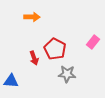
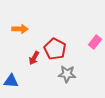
orange arrow: moved 12 px left, 12 px down
pink rectangle: moved 2 px right
red arrow: rotated 48 degrees clockwise
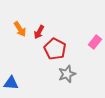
orange arrow: rotated 56 degrees clockwise
red arrow: moved 5 px right, 26 px up
gray star: rotated 24 degrees counterclockwise
blue triangle: moved 2 px down
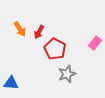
pink rectangle: moved 1 px down
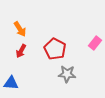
red arrow: moved 18 px left, 19 px down
gray star: rotated 24 degrees clockwise
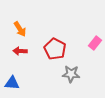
red arrow: moved 1 px left; rotated 64 degrees clockwise
gray star: moved 4 px right
blue triangle: moved 1 px right
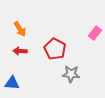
pink rectangle: moved 10 px up
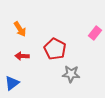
red arrow: moved 2 px right, 5 px down
blue triangle: rotated 42 degrees counterclockwise
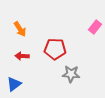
pink rectangle: moved 6 px up
red pentagon: rotated 25 degrees counterclockwise
blue triangle: moved 2 px right, 1 px down
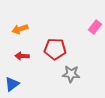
orange arrow: rotated 105 degrees clockwise
blue triangle: moved 2 px left
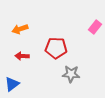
red pentagon: moved 1 px right, 1 px up
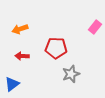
gray star: rotated 24 degrees counterclockwise
